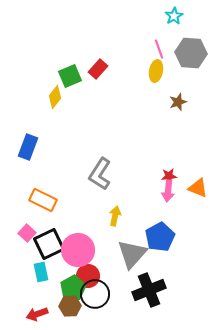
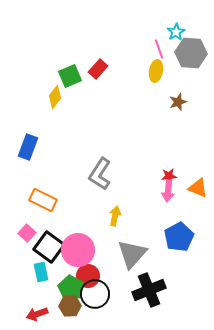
cyan star: moved 2 px right, 16 px down
blue pentagon: moved 19 px right
black square: moved 3 px down; rotated 28 degrees counterclockwise
green pentagon: moved 2 px left; rotated 15 degrees counterclockwise
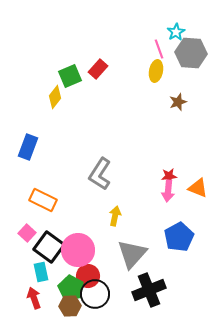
red arrow: moved 3 px left, 16 px up; rotated 90 degrees clockwise
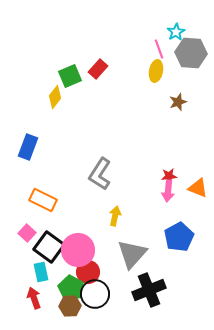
red circle: moved 4 px up
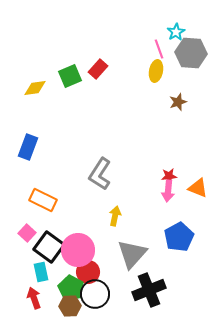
yellow diamond: moved 20 px left, 9 px up; rotated 45 degrees clockwise
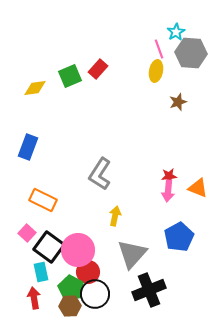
red arrow: rotated 10 degrees clockwise
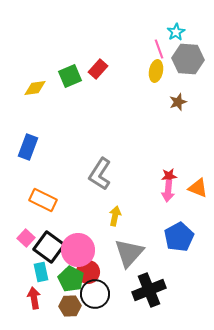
gray hexagon: moved 3 px left, 6 px down
pink square: moved 1 px left, 5 px down
gray triangle: moved 3 px left, 1 px up
green pentagon: moved 9 px up
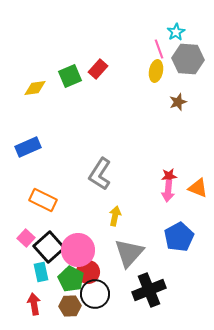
blue rectangle: rotated 45 degrees clockwise
black square: rotated 12 degrees clockwise
red arrow: moved 6 px down
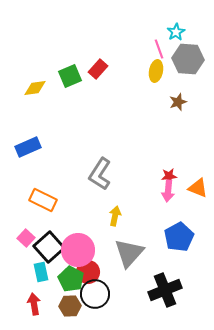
black cross: moved 16 px right
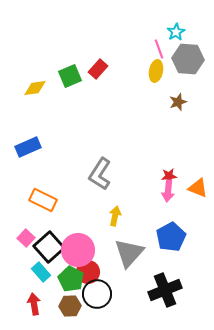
blue pentagon: moved 8 px left
cyan rectangle: rotated 30 degrees counterclockwise
black circle: moved 2 px right
